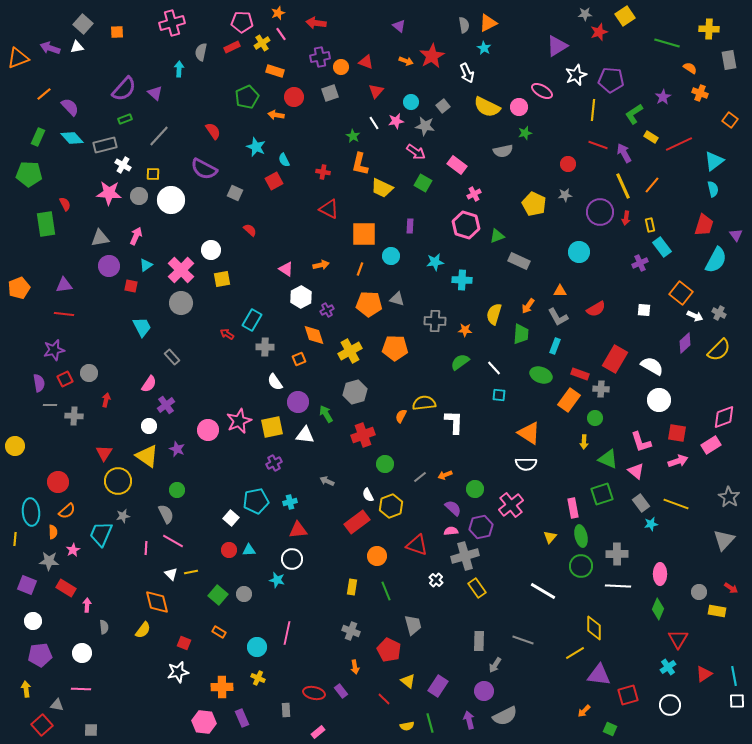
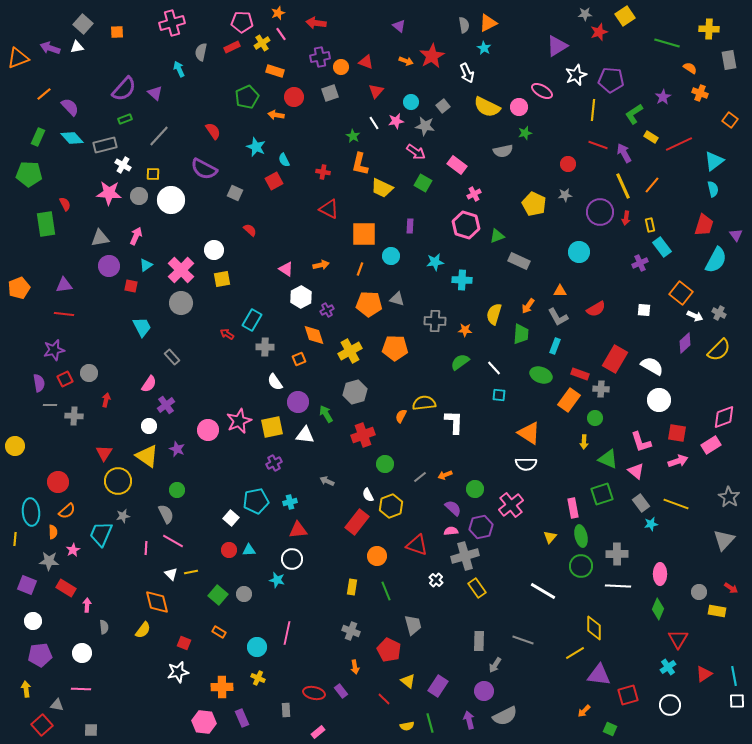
cyan arrow at (179, 69): rotated 28 degrees counterclockwise
white circle at (211, 250): moved 3 px right
red rectangle at (357, 522): rotated 15 degrees counterclockwise
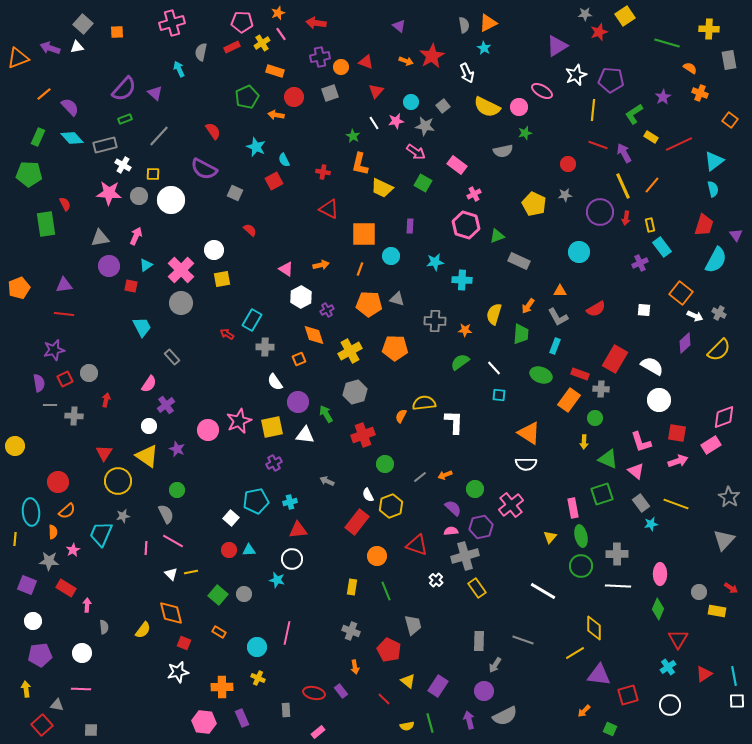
orange diamond at (157, 602): moved 14 px right, 11 px down
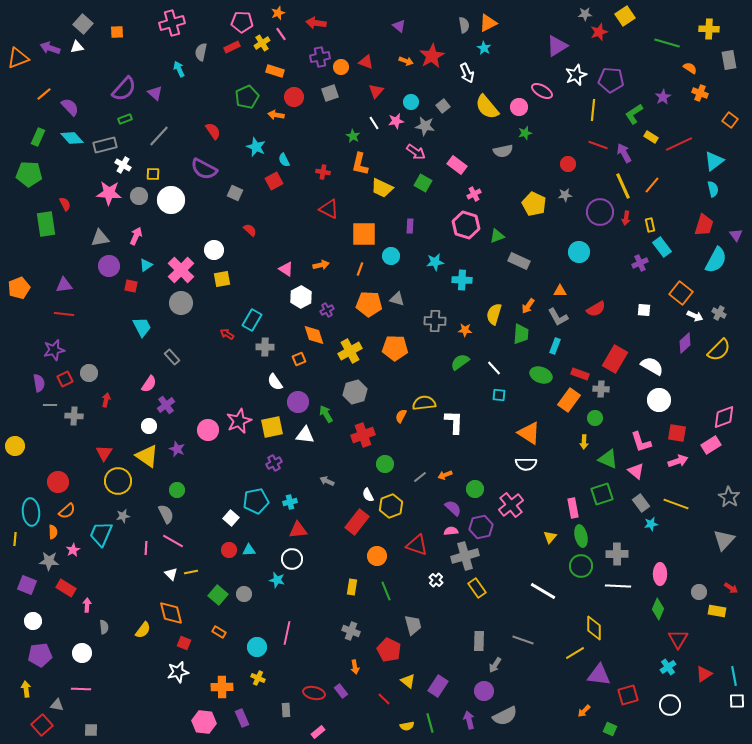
yellow semicircle at (487, 107): rotated 24 degrees clockwise
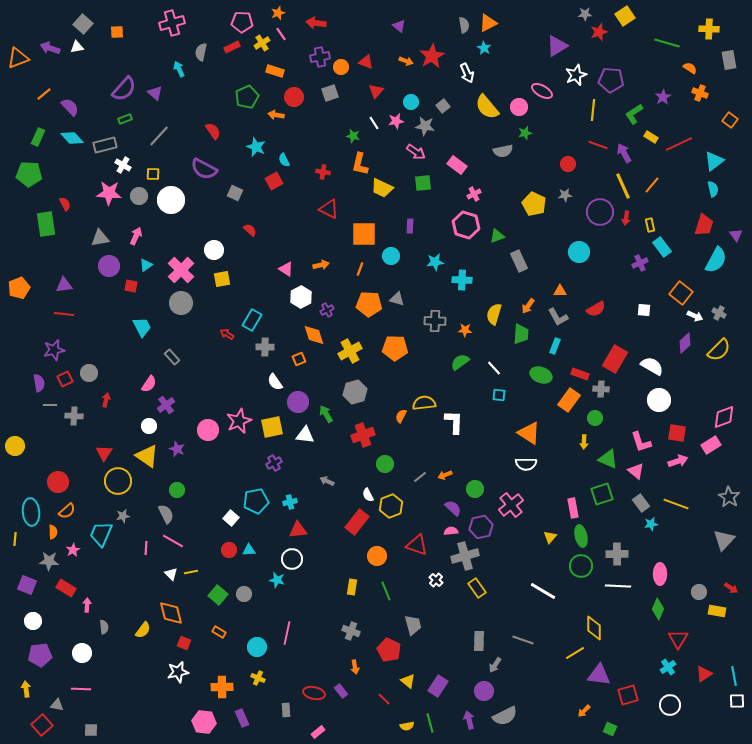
green star at (353, 136): rotated 16 degrees counterclockwise
green square at (423, 183): rotated 36 degrees counterclockwise
gray rectangle at (519, 261): rotated 40 degrees clockwise
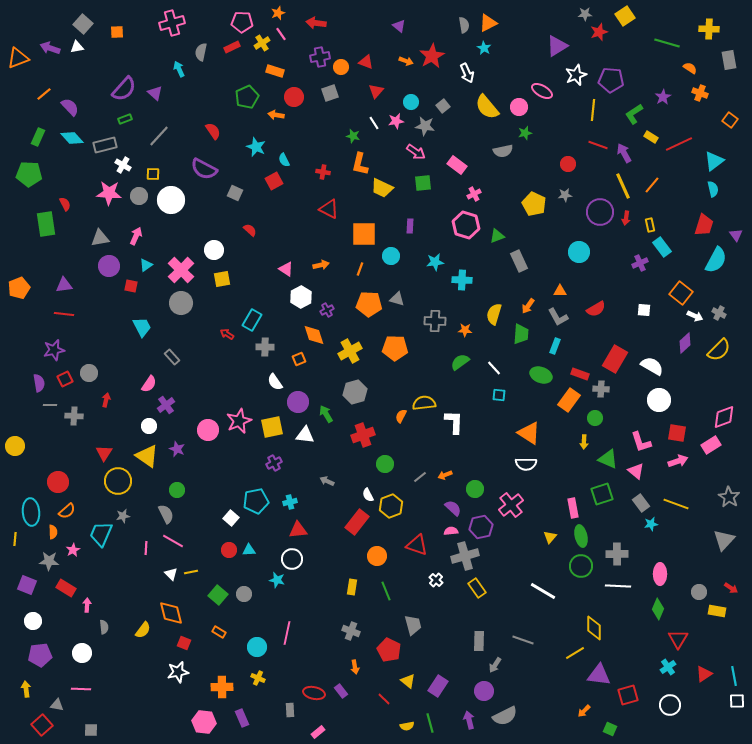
gray rectangle at (286, 710): moved 4 px right
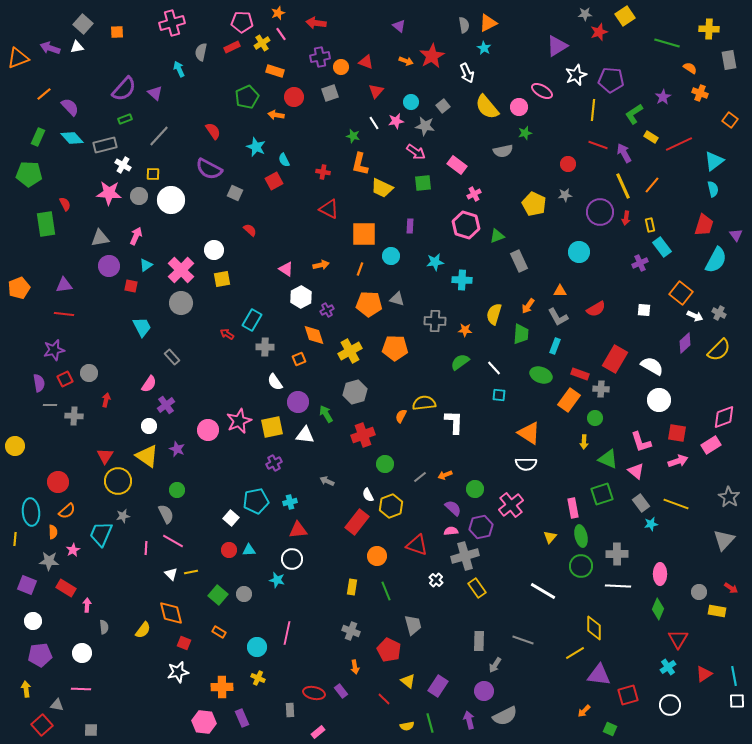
purple semicircle at (204, 169): moved 5 px right
red triangle at (104, 453): moved 1 px right, 3 px down
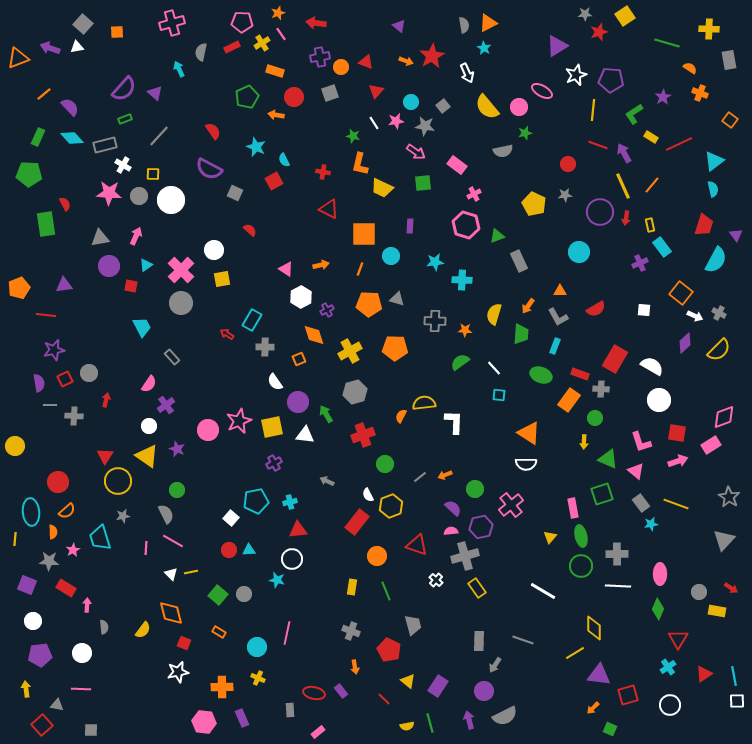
red line at (64, 314): moved 18 px left, 1 px down
cyan trapezoid at (101, 534): moved 1 px left, 4 px down; rotated 40 degrees counterclockwise
orange arrow at (584, 711): moved 9 px right, 3 px up
